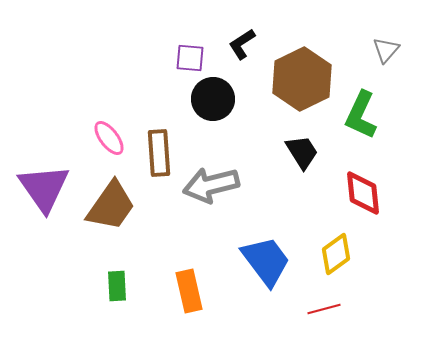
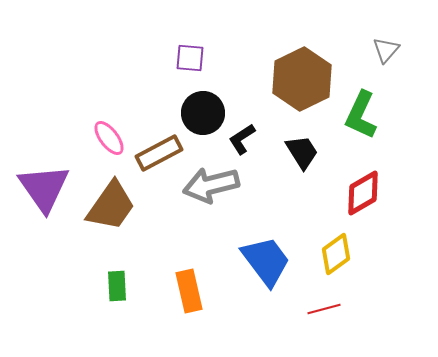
black L-shape: moved 95 px down
black circle: moved 10 px left, 14 px down
brown rectangle: rotated 66 degrees clockwise
red diamond: rotated 66 degrees clockwise
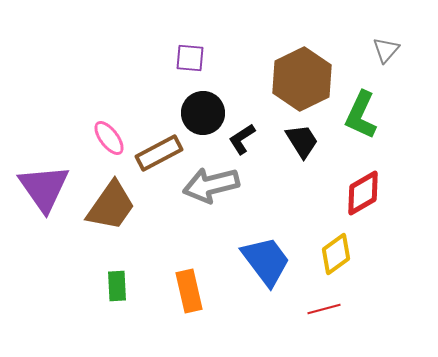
black trapezoid: moved 11 px up
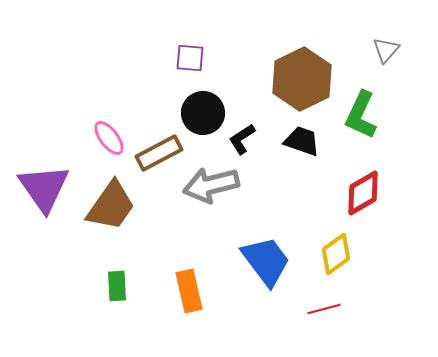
black trapezoid: rotated 39 degrees counterclockwise
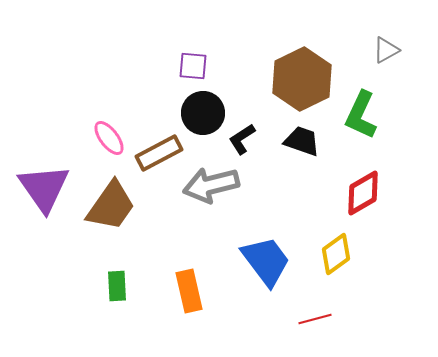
gray triangle: rotated 20 degrees clockwise
purple square: moved 3 px right, 8 px down
red line: moved 9 px left, 10 px down
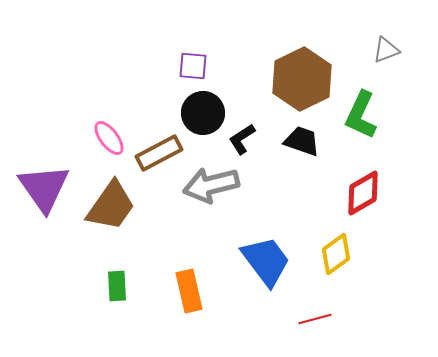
gray triangle: rotated 8 degrees clockwise
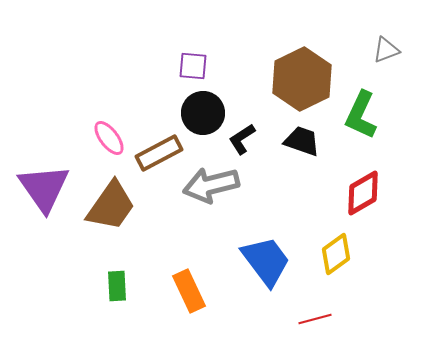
orange rectangle: rotated 12 degrees counterclockwise
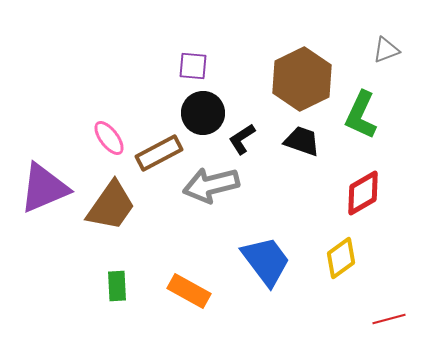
purple triangle: rotated 42 degrees clockwise
yellow diamond: moved 5 px right, 4 px down
orange rectangle: rotated 36 degrees counterclockwise
red line: moved 74 px right
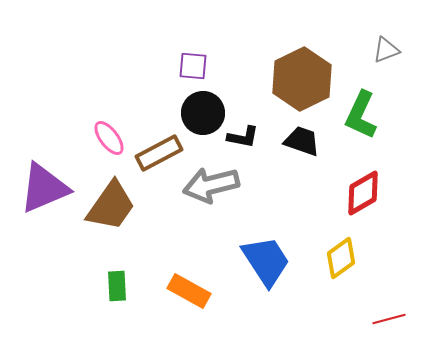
black L-shape: moved 1 px right, 2 px up; rotated 136 degrees counterclockwise
blue trapezoid: rotated 4 degrees clockwise
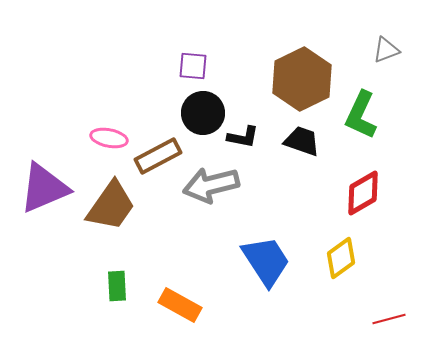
pink ellipse: rotated 42 degrees counterclockwise
brown rectangle: moved 1 px left, 3 px down
orange rectangle: moved 9 px left, 14 px down
